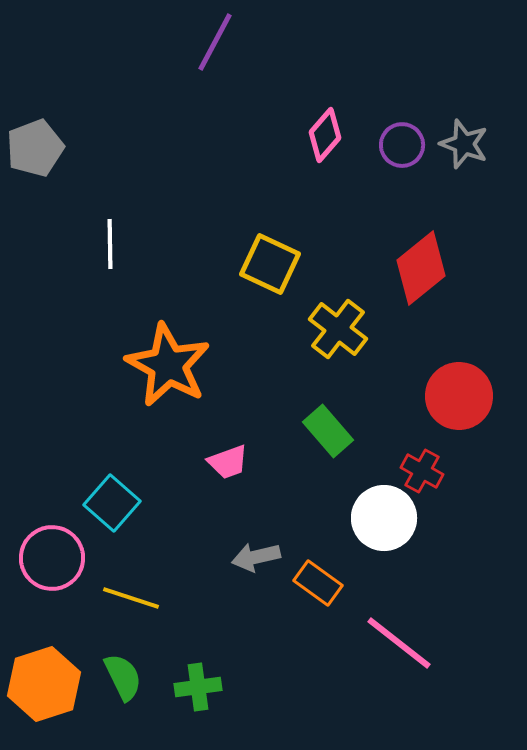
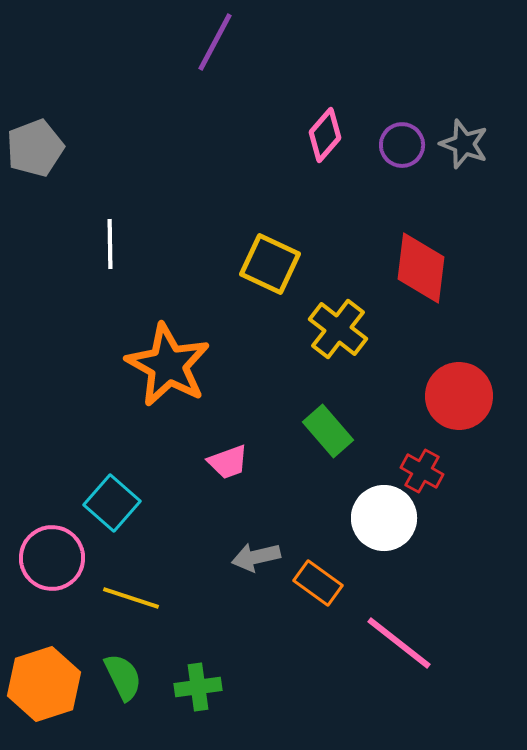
red diamond: rotated 44 degrees counterclockwise
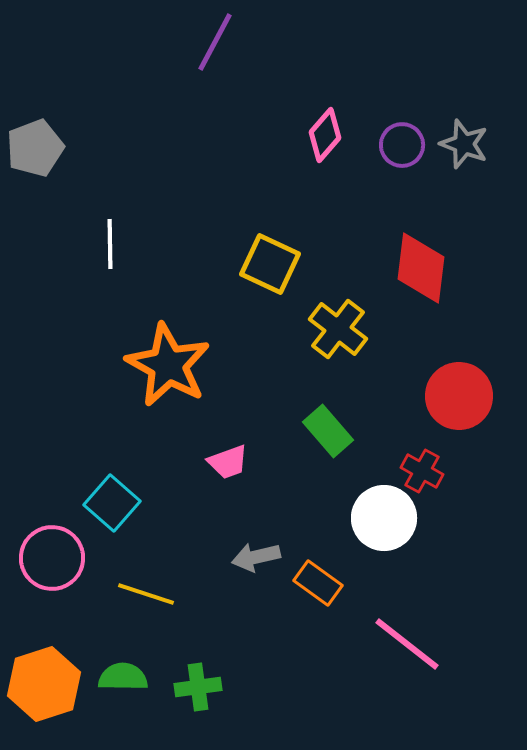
yellow line: moved 15 px right, 4 px up
pink line: moved 8 px right, 1 px down
green semicircle: rotated 63 degrees counterclockwise
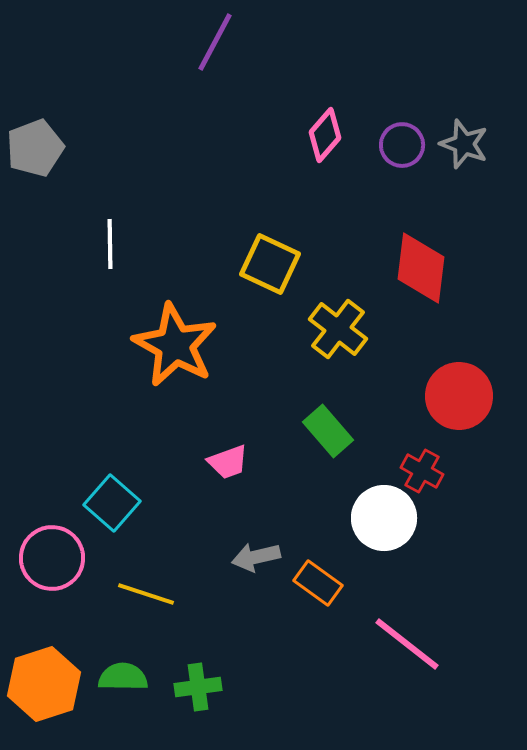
orange star: moved 7 px right, 20 px up
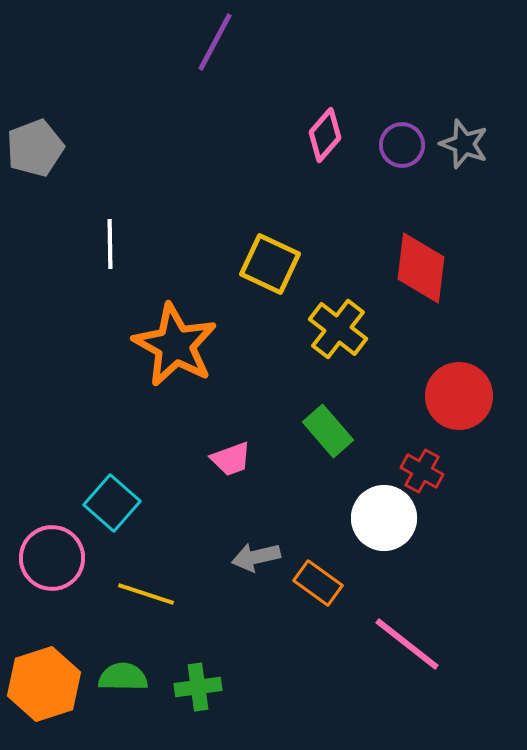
pink trapezoid: moved 3 px right, 3 px up
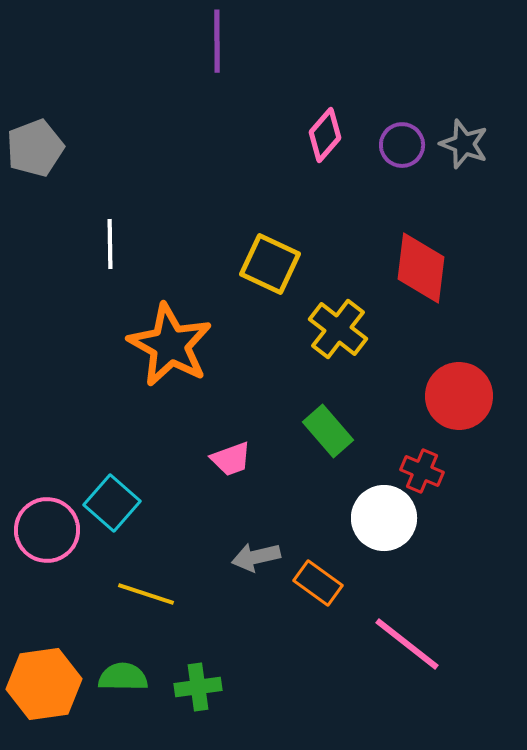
purple line: moved 2 px right, 1 px up; rotated 28 degrees counterclockwise
orange star: moved 5 px left
red cross: rotated 6 degrees counterclockwise
pink circle: moved 5 px left, 28 px up
orange hexagon: rotated 10 degrees clockwise
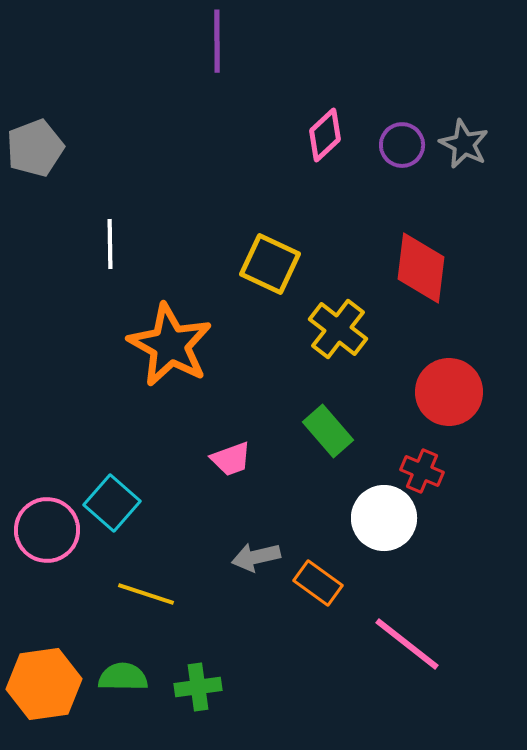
pink diamond: rotated 6 degrees clockwise
gray star: rotated 6 degrees clockwise
red circle: moved 10 px left, 4 px up
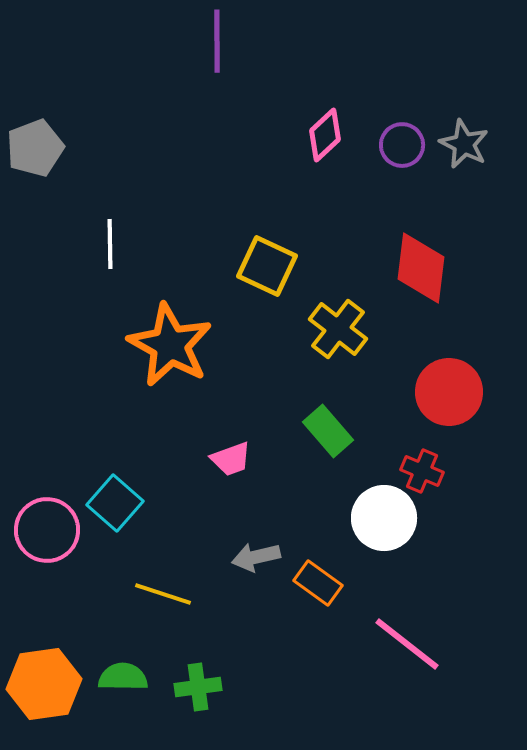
yellow square: moved 3 px left, 2 px down
cyan square: moved 3 px right
yellow line: moved 17 px right
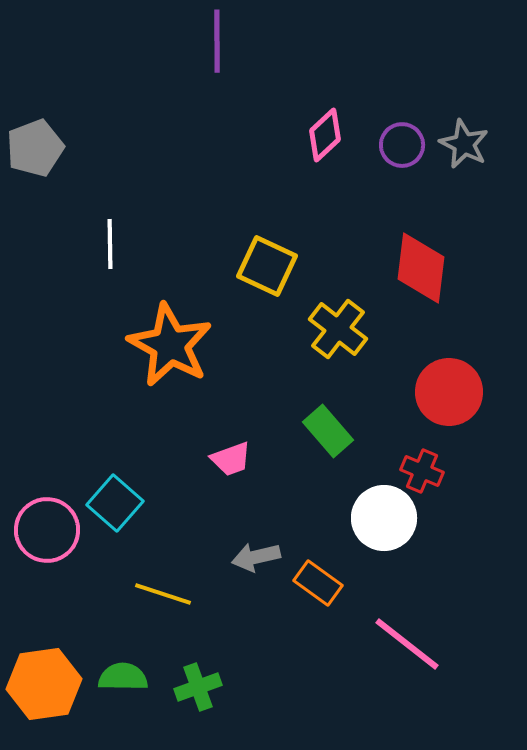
green cross: rotated 12 degrees counterclockwise
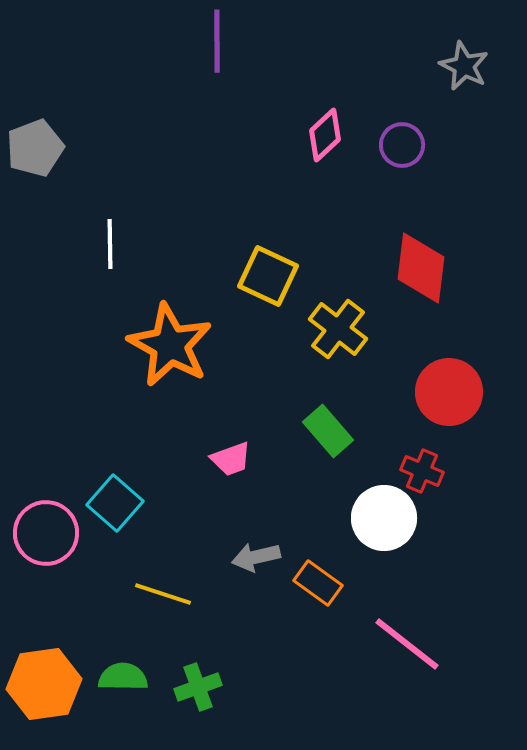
gray star: moved 78 px up
yellow square: moved 1 px right, 10 px down
pink circle: moved 1 px left, 3 px down
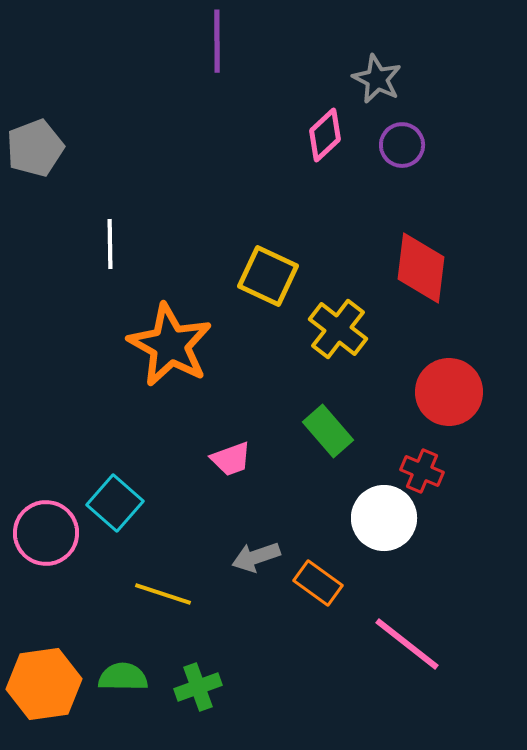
gray star: moved 87 px left, 13 px down
gray arrow: rotated 6 degrees counterclockwise
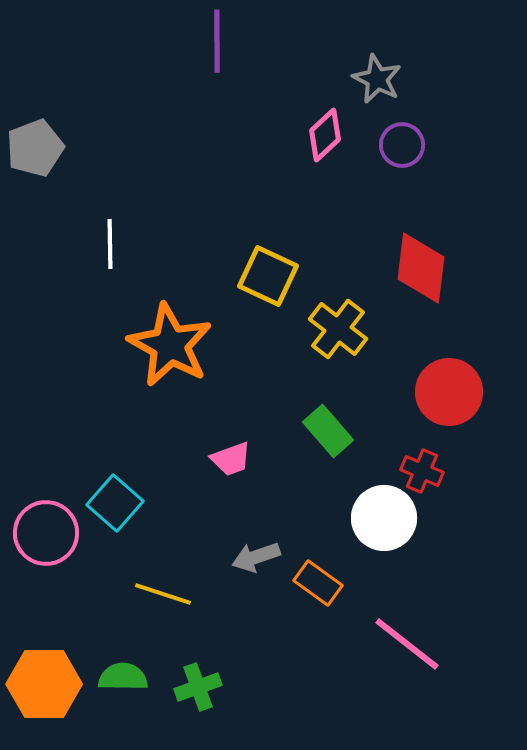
orange hexagon: rotated 8 degrees clockwise
